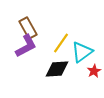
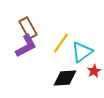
black diamond: moved 8 px right, 9 px down
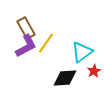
brown rectangle: moved 2 px left
yellow line: moved 15 px left
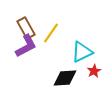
yellow line: moved 5 px right, 10 px up
cyan triangle: rotated 10 degrees clockwise
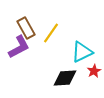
purple L-shape: moved 7 px left, 1 px down
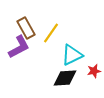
cyan triangle: moved 10 px left, 3 px down
red star: rotated 16 degrees clockwise
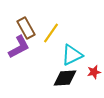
red star: moved 1 px down
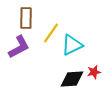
brown rectangle: moved 10 px up; rotated 30 degrees clockwise
cyan triangle: moved 10 px up
black diamond: moved 7 px right, 1 px down
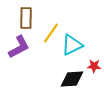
red star: moved 6 px up; rotated 16 degrees clockwise
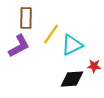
yellow line: moved 1 px down
purple L-shape: moved 1 px up
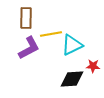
yellow line: rotated 45 degrees clockwise
purple L-shape: moved 10 px right, 2 px down
red star: moved 1 px left
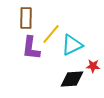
yellow line: rotated 40 degrees counterclockwise
purple L-shape: moved 2 px right; rotated 125 degrees clockwise
